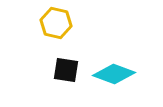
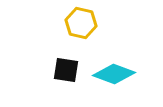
yellow hexagon: moved 25 px right
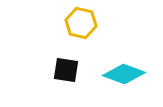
cyan diamond: moved 10 px right
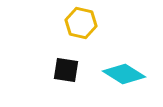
cyan diamond: rotated 12 degrees clockwise
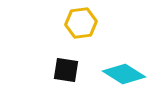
yellow hexagon: rotated 20 degrees counterclockwise
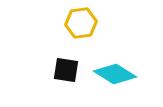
cyan diamond: moved 9 px left
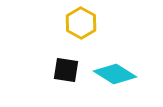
yellow hexagon: rotated 24 degrees counterclockwise
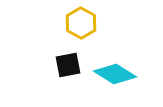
black square: moved 2 px right, 5 px up; rotated 20 degrees counterclockwise
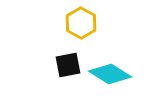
cyan diamond: moved 5 px left
